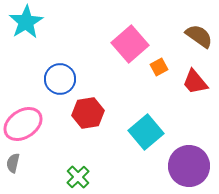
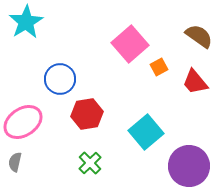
red hexagon: moved 1 px left, 1 px down
pink ellipse: moved 2 px up
gray semicircle: moved 2 px right, 1 px up
green cross: moved 12 px right, 14 px up
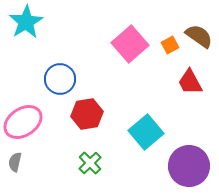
orange square: moved 11 px right, 22 px up
red trapezoid: moved 5 px left; rotated 12 degrees clockwise
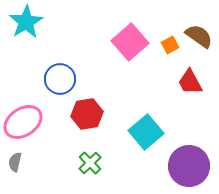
pink square: moved 2 px up
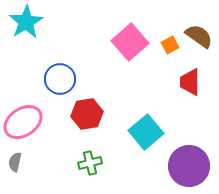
red trapezoid: rotated 28 degrees clockwise
green cross: rotated 30 degrees clockwise
